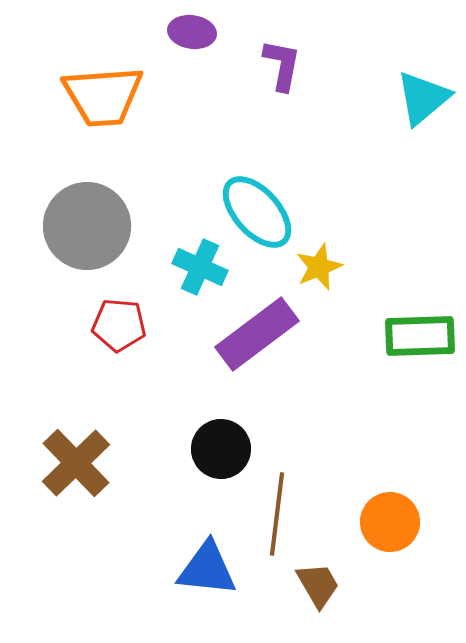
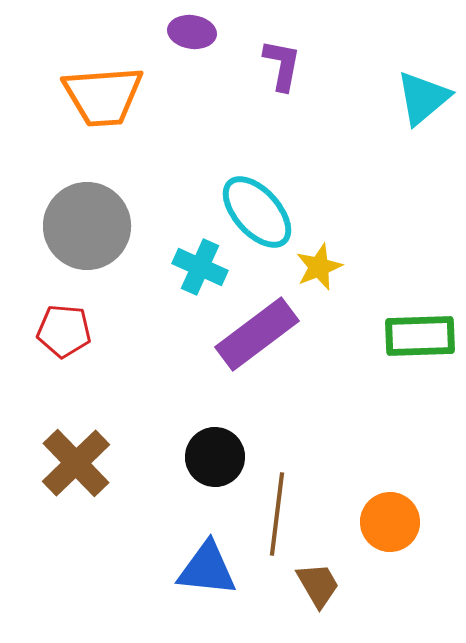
red pentagon: moved 55 px left, 6 px down
black circle: moved 6 px left, 8 px down
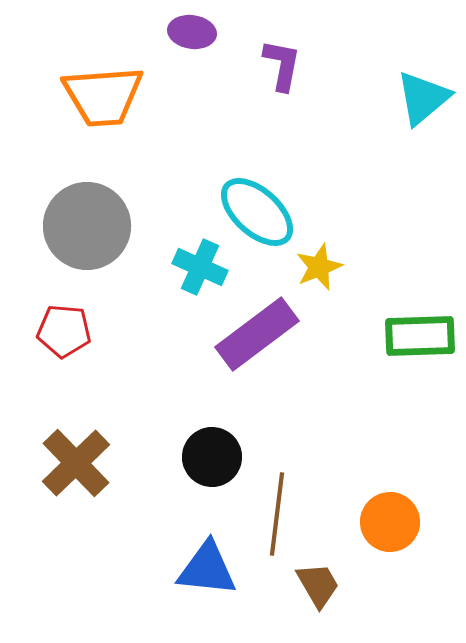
cyan ellipse: rotated 6 degrees counterclockwise
black circle: moved 3 px left
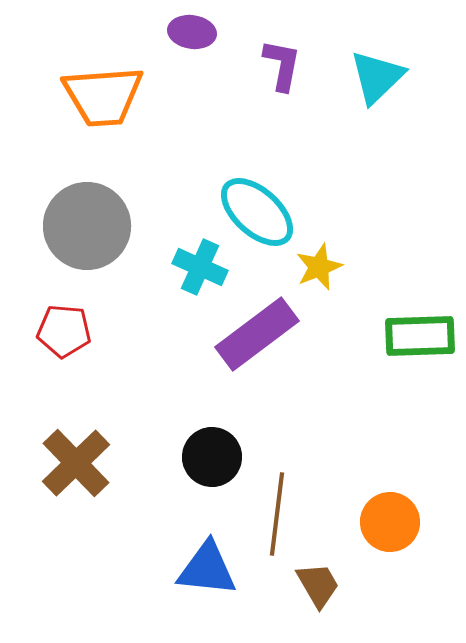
cyan triangle: moved 46 px left, 21 px up; rotated 4 degrees counterclockwise
